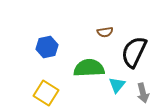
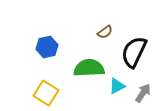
brown semicircle: rotated 28 degrees counterclockwise
cyan triangle: moved 1 px down; rotated 24 degrees clockwise
gray arrow: rotated 132 degrees counterclockwise
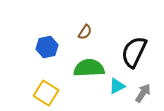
brown semicircle: moved 20 px left; rotated 21 degrees counterclockwise
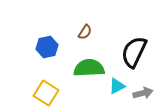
gray arrow: rotated 42 degrees clockwise
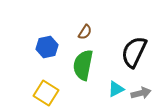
green semicircle: moved 6 px left, 3 px up; rotated 76 degrees counterclockwise
cyan triangle: moved 1 px left, 3 px down
gray arrow: moved 2 px left
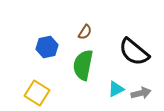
black semicircle: rotated 76 degrees counterclockwise
yellow square: moved 9 px left
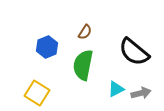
blue hexagon: rotated 10 degrees counterclockwise
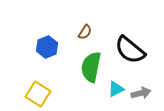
black semicircle: moved 4 px left, 2 px up
green semicircle: moved 8 px right, 2 px down
yellow square: moved 1 px right, 1 px down
